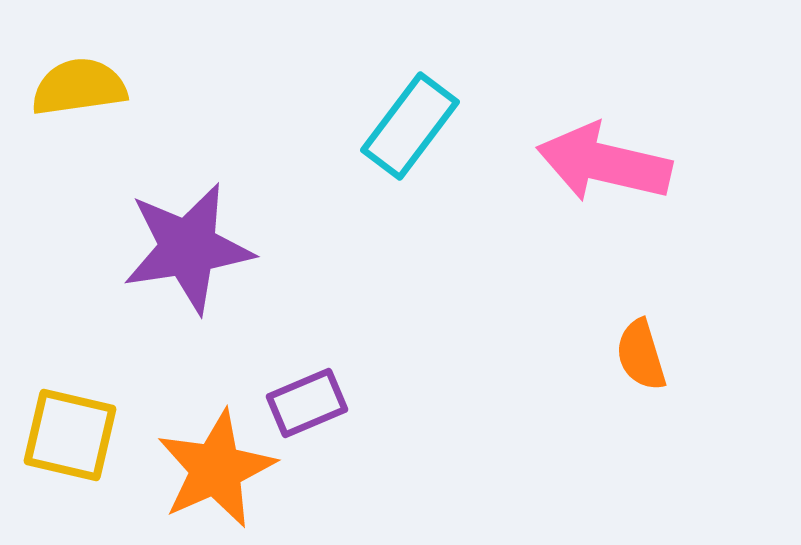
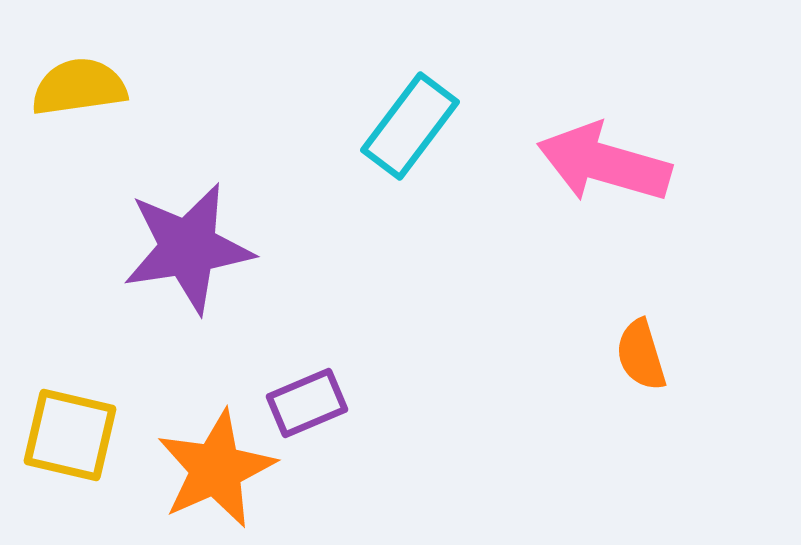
pink arrow: rotated 3 degrees clockwise
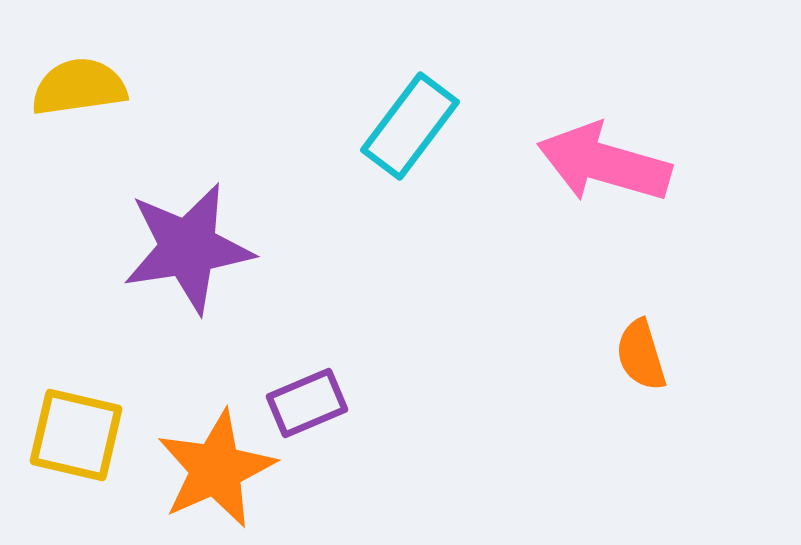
yellow square: moved 6 px right
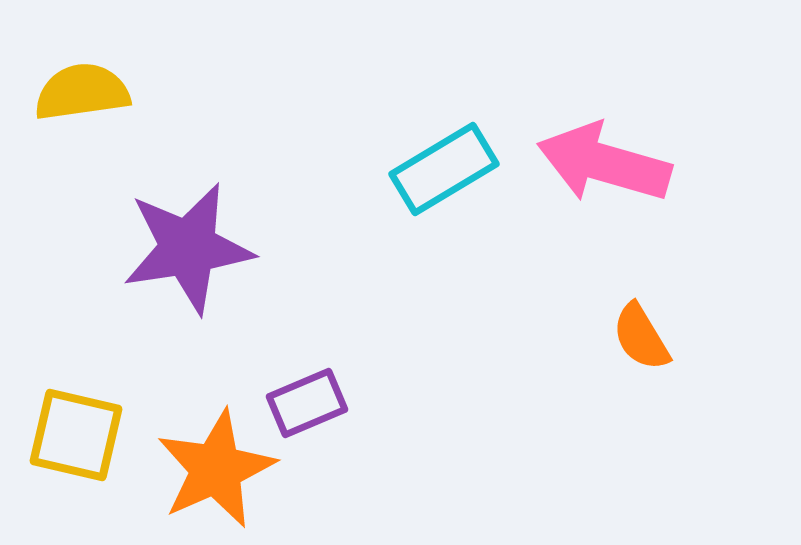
yellow semicircle: moved 3 px right, 5 px down
cyan rectangle: moved 34 px right, 43 px down; rotated 22 degrees clockwise
orange semicircle: moved 18 px up; rotated 14 degrees counterclockwise
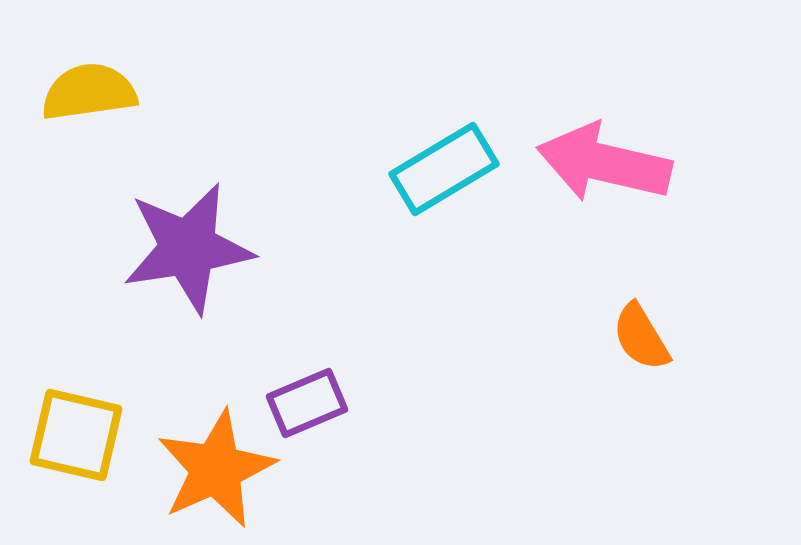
yellow semicircle: moved 7 px right
pink arrow: rotated 3 degrees counterclockwise
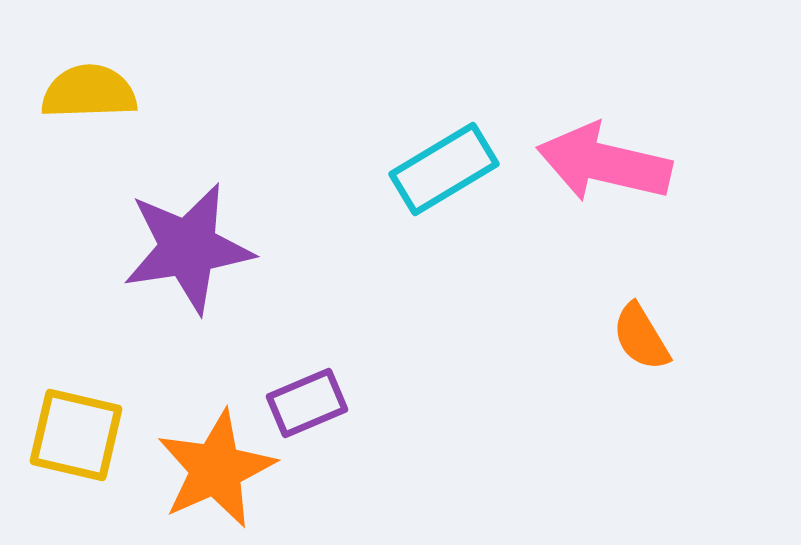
yellow semicircle: rotated 6 degrees clockwise
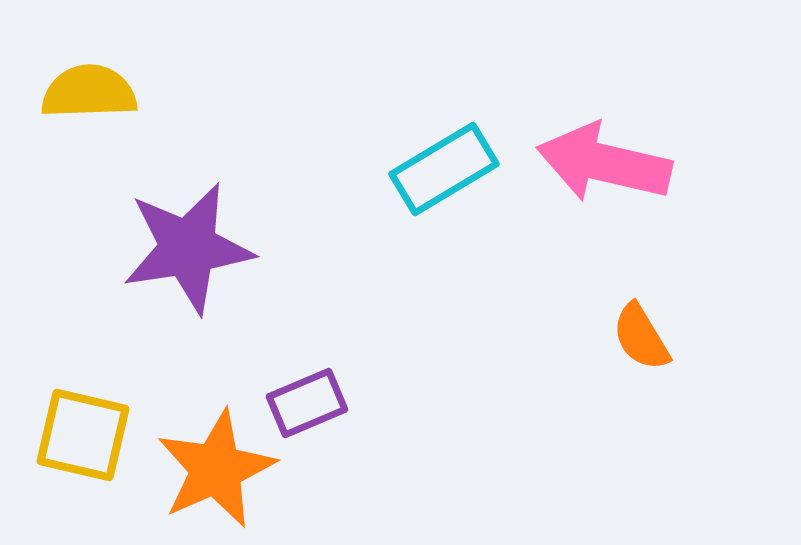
yellow square: moved 7 px right
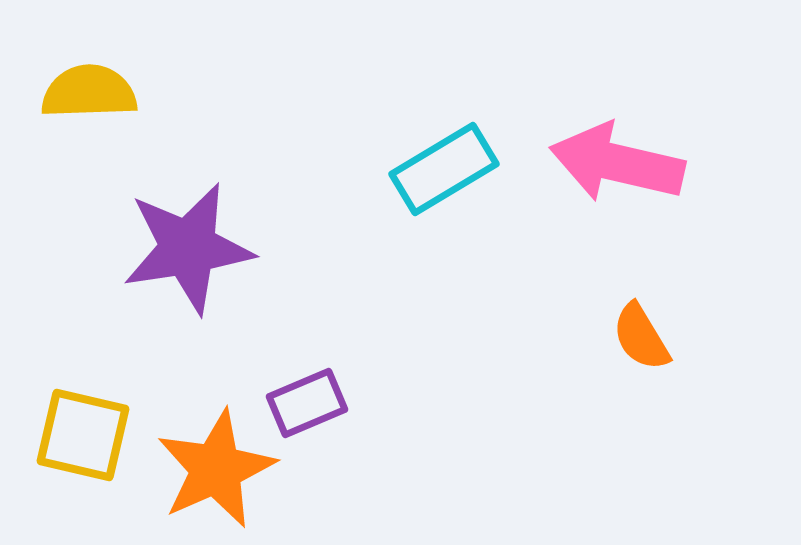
pink arrow: moved 13 px right
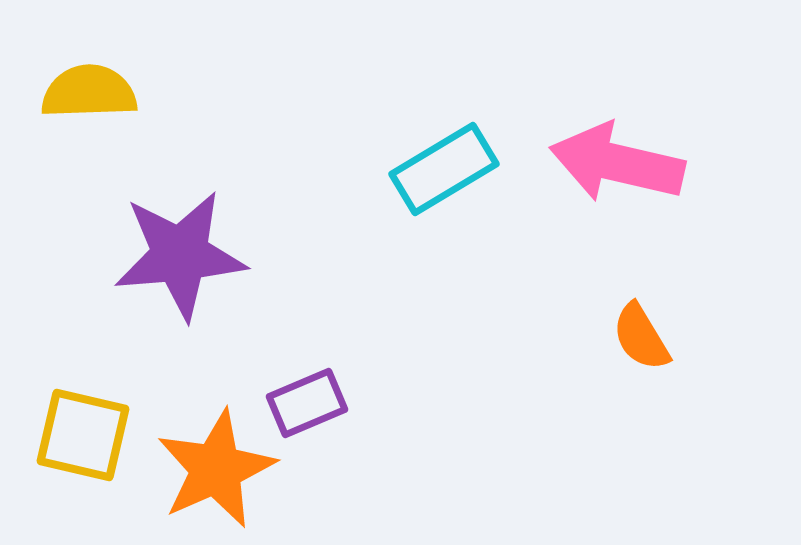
purple star: moved 8 px left, 7 px down; rotated 4 degrees clockwise
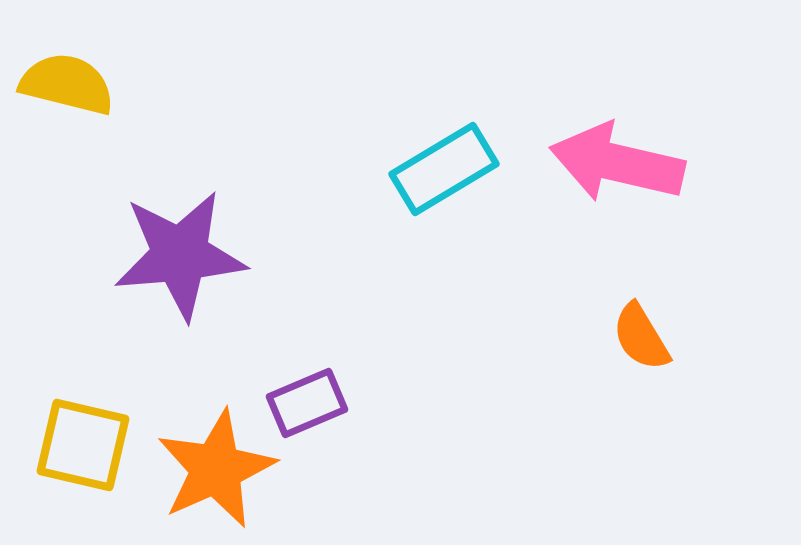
yellow semicircle: moved 22 px left, 8 px up; rotated 16 degrees clockwise
yellow square: moved 10 px down
